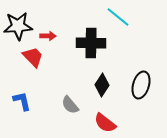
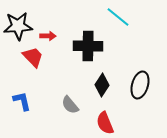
black cross: moved 3 px left, 3 px down
black ellipse: moved 1 px left
red semicircle: rotated 30 degrees clockwise
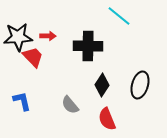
cyan line: moved 1 px right, 1 px up
black star: moved 11 px down
red semicircle: moved 2 px right, 4 px up
